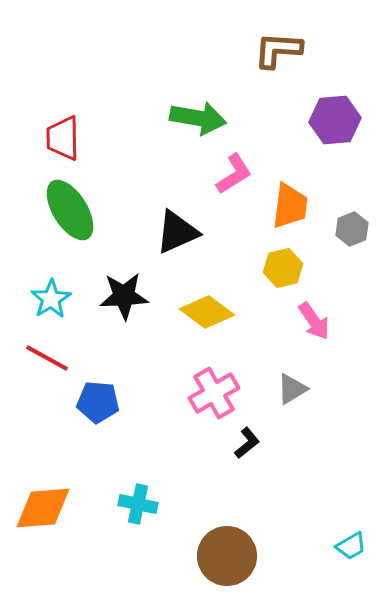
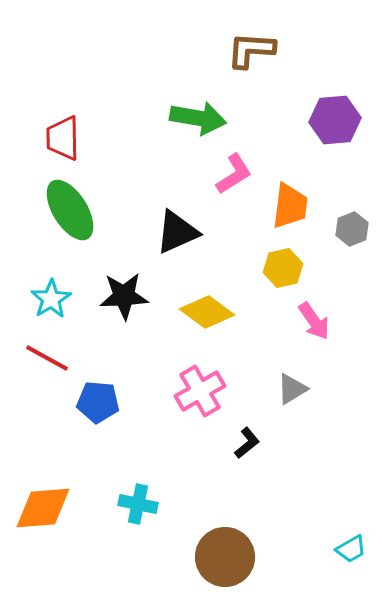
brown L-shape: moved 27 px left
pink cross: moved 14 px left, 2 px up
cyan trapezoid: moved 3 px down
brown circle: moved 2 px left, 1 px down
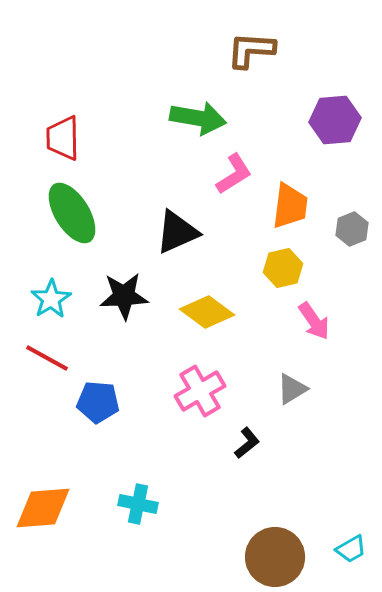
green ellipse: moved 2 px right, 3 px down
brown circle: moved 50 px right
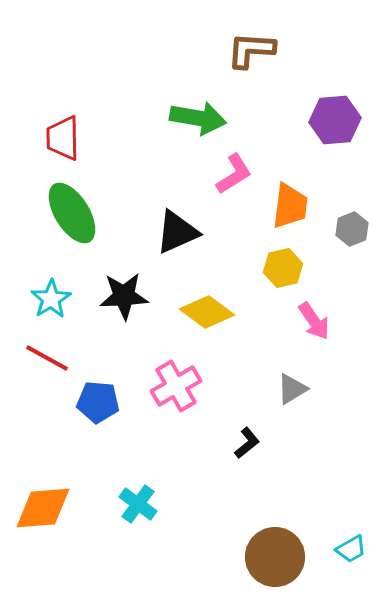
pink cross: moved 24 px left, 5 px up
cyan cross: rotated 24 degrees clockwise
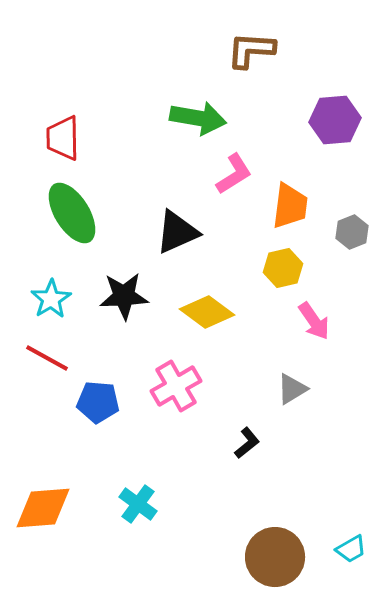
gray hexagon: moved 3 px down
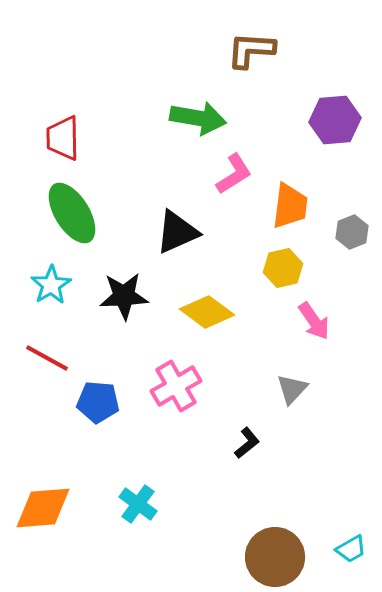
cyan star: moved 14 px up
gray triangle: rotated 16 degrees counterclockwise
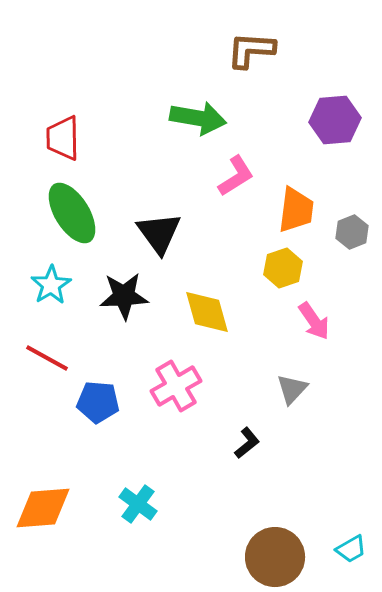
pink L-shape: moved 2 px right, 2 px down
orange trapezoid: moved 6 px right, 4 px down
black triangle: moved 18 px left, 1 px down; rotated 42 degrees counterclockwise
yellow hexagon: rotated 6 degrees counterclockwise
yellow diamond: rotated 38 degrees clockwise
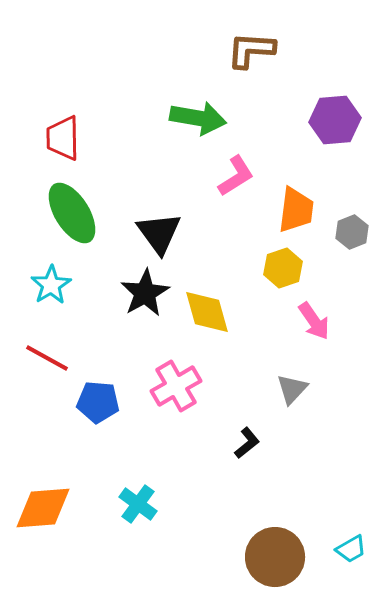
black star: moved 21 px right, 3 px up; rotated 27 degrees counterclockwise
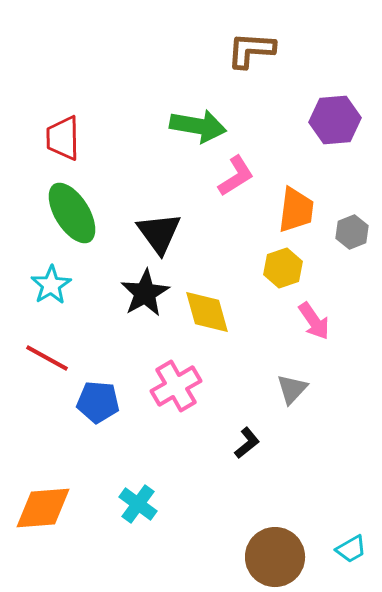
green arrow: moved 8 px down
